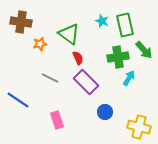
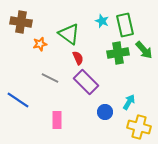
green cross: moved 4 px up
cyan arrow: moved 24 px down
pink rectangle: rotated 18 degrees clockwise
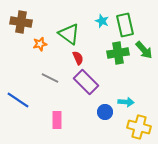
cyan arrow: moved 3 px left; rotated 63 degrees clockwise
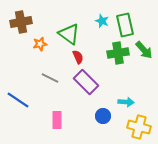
brown cross: rotated 20 degrees counterclockwise
red semicircle: moved 1 px up
blue circle: moved 2 px left, 4 px down
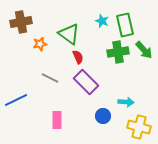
green cross: moved 1 px up
blue line: moved 2 px left; rotated 60 degrees counterclockwise
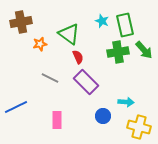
blue line: moved 7 px down
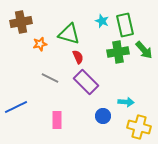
green triangle: rotated 20 degrees counterclockwise
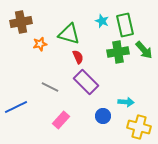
gray line: moved 9 px down
pink rectangle: moved 4 px right; rotated 42 degrees clockwise
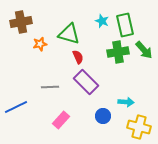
gray line: rotated 30 degrees counterclockwise
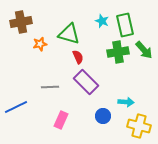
pink rectangle: rotated 18 degrees counterclockwise
yellow cross: moved 1 px up
